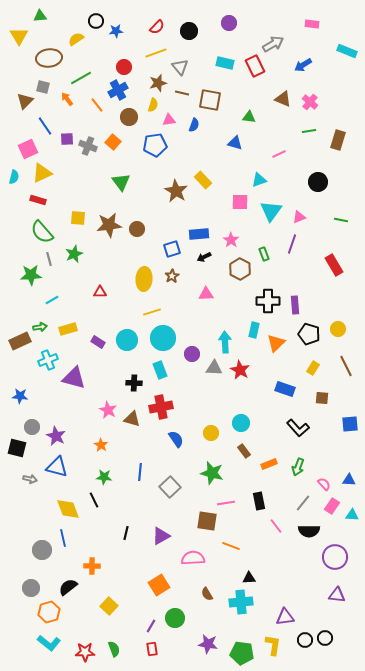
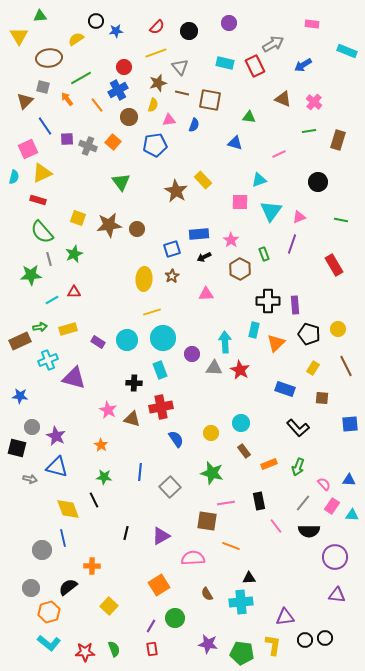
pink cross at (310, 102): moved 4 px right
yellow square at (78, 218): rotated 14 degrees clockwise
red triangle at (100, 292): moved 26 px left
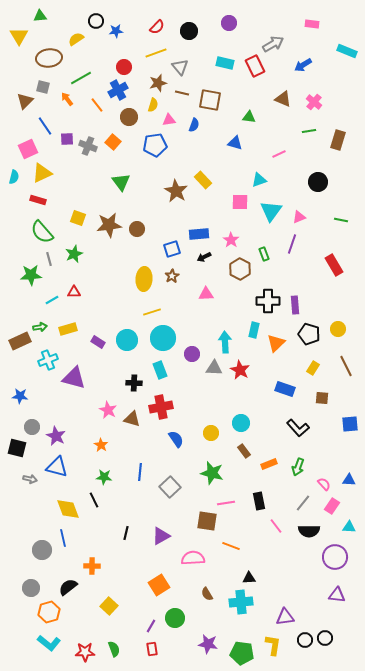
cyan triangle at (352, 515): moved 3 px left, 12 px down
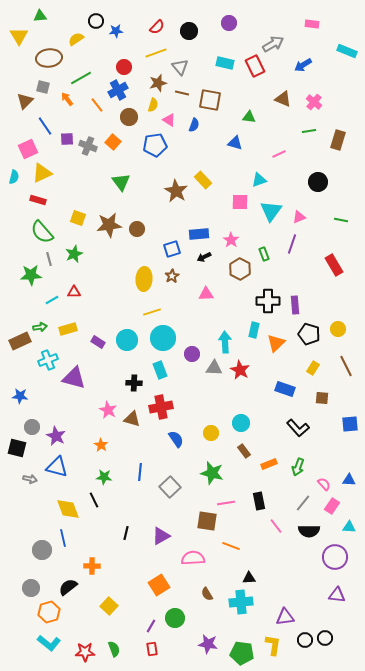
pink triangle at (169, 120): rotated 40 degrees clockwise
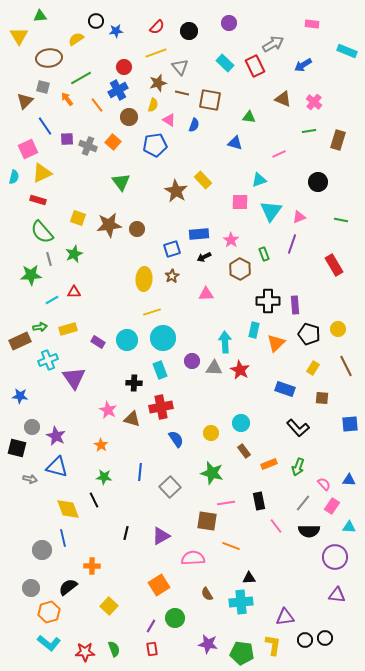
cyan rectangle at (225, 63): rotated 30 degrees clockwise
purple circle at (192, 354): moved 7 px down
purple triangle at (74, 378): rotated 40 degrees clockwise
